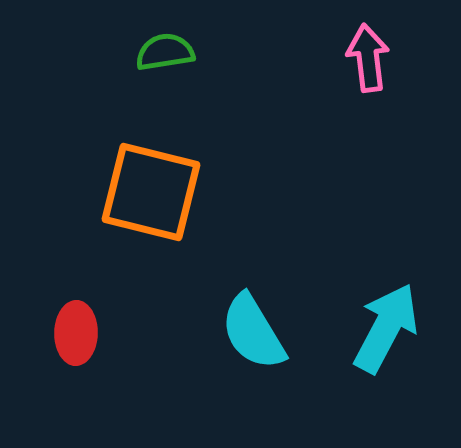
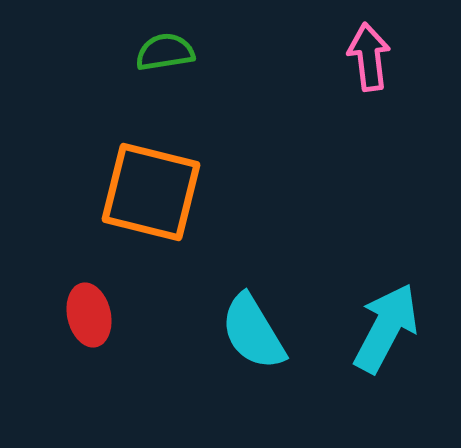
pink arrow: moved 1 px right, 1 px up
red ellipse: moved 13 px right, 18 px up; rotated 14 degrees counterclockwise
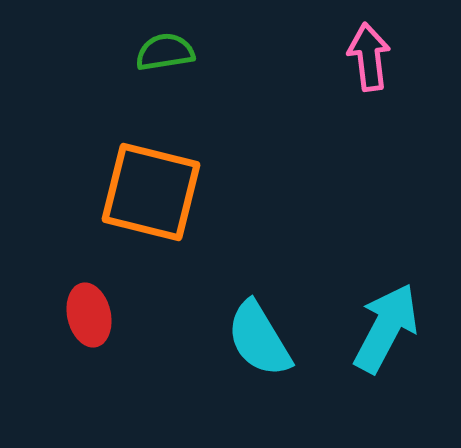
cyan semicircle: moved 6 px right, 7 px down
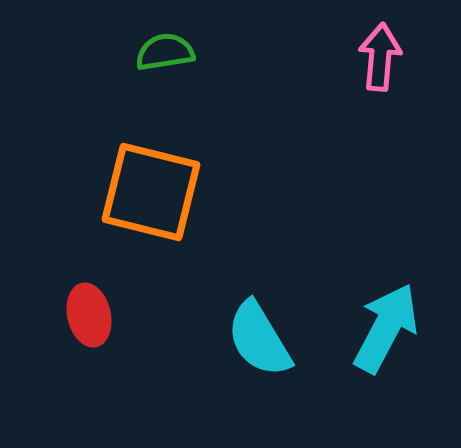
pink arrow: moved 11 px right; rotated 12 degrees clockwise
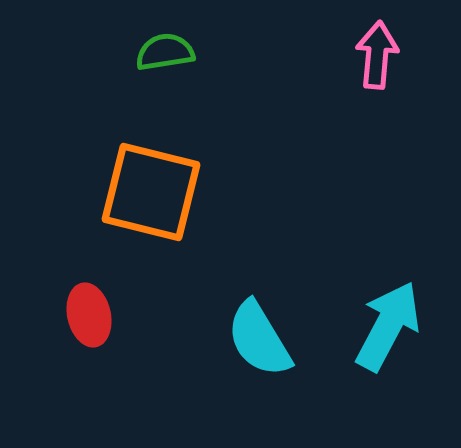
pink arrow: moved 3 px left, 2 px up
cyan arrow: moved 2 px right, 2 px up
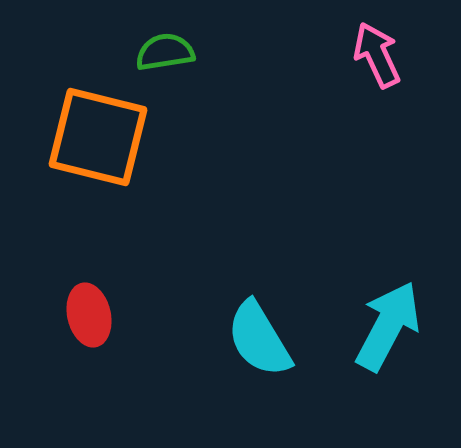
pink arrow: rotated 30 degrees counterclockwise
orange square: moved 53 px left, 55 px up
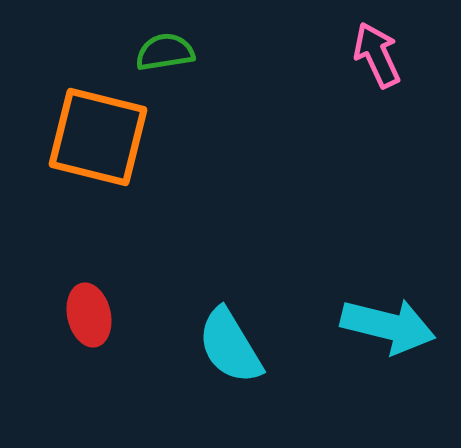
cyan arrow: rotated 76 degrees clockwise
cyan semicircle: moved 29 px left, 7 px down
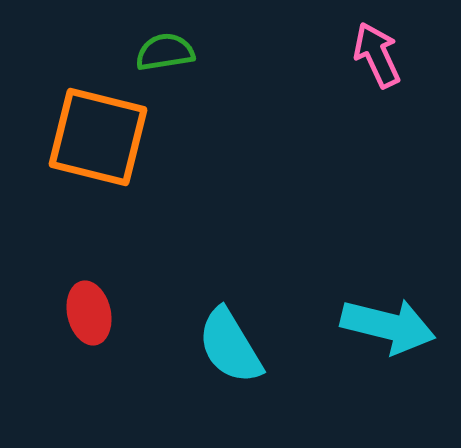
red ellipse: moved 2 px up
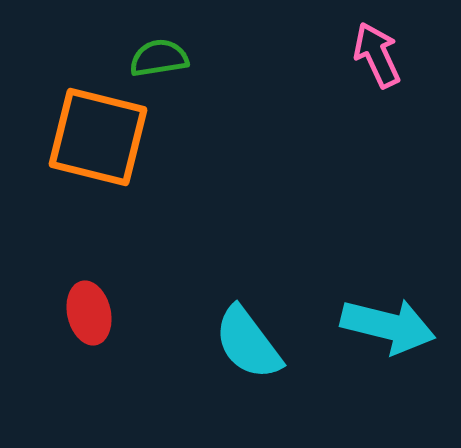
green semicircle: moved 6 px left, 6 px down
cyan semicircle: moved 18 px right, 3 px up; rotated 6 degrees counterclockwise
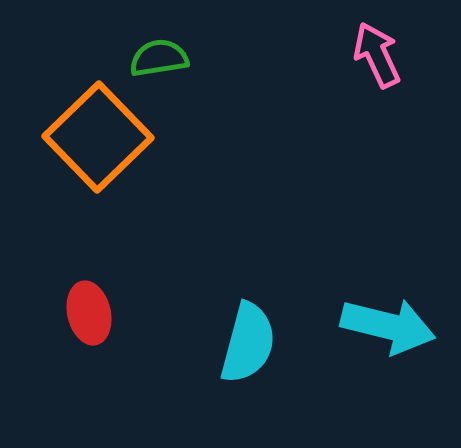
orange square: rotated 32 degrees clockwise
cyan semicircle: rotated 128 degrees counterclockwise
